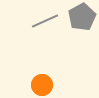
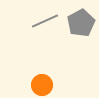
gray pentagon: moved 1 px left, 6 px down
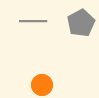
gray line: moved 12 px left; rotated 24 degrees clockwise
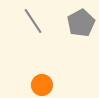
gray line: rotated 56 degrees clockwise
